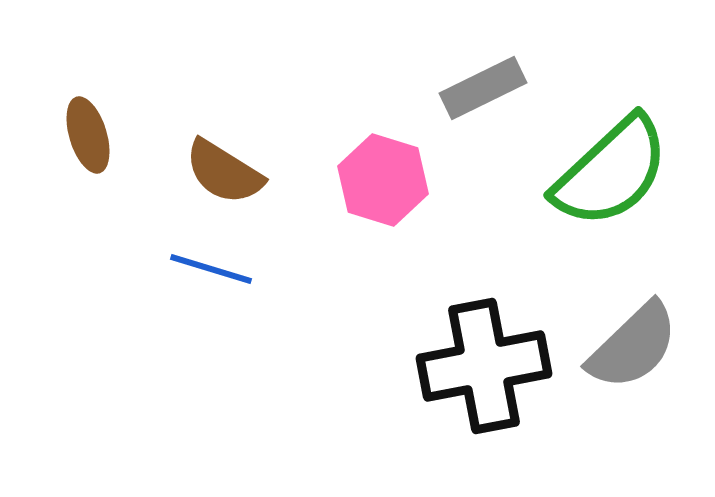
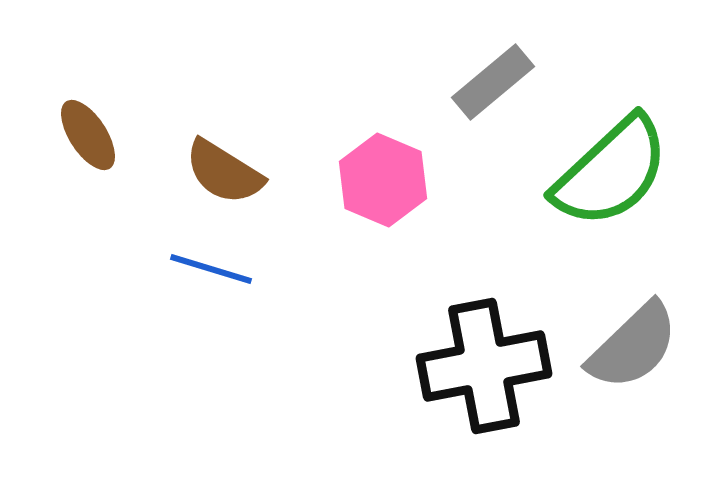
gray rectangle: moved 10 px right, 6 px up; rotated 14 degrees counterclockwise
brown ellipse: rotated 16 degrees counterclockwise
pink hexagon: rotated 6 degrees clockwise
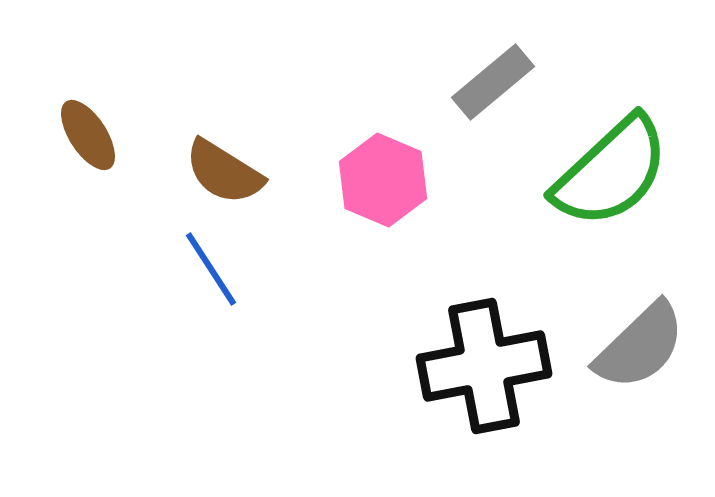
blue line: rotated 40 degrees clockwise
gray semicircle: moved 7 px right
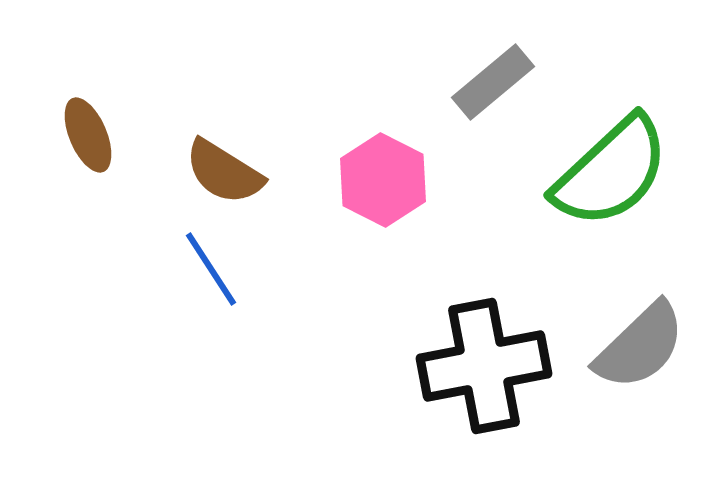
brown ellipse: rotated 10 degrees clockwise
pink hexagon: rotated 4 degrees clockwise
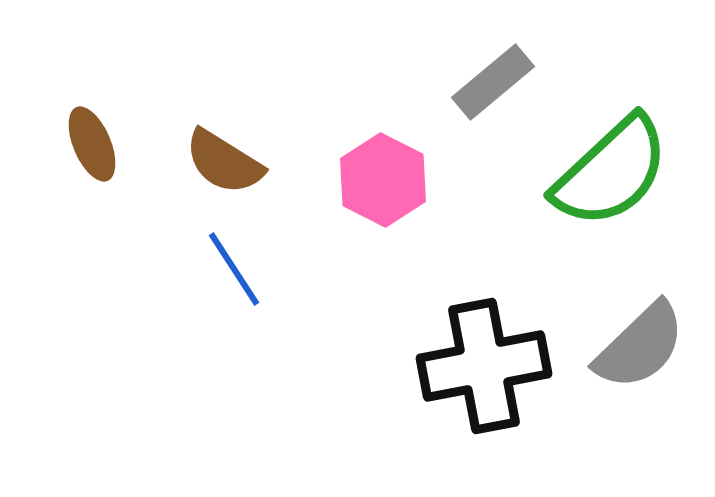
brown ellipse: moved 4 px right, 9 px down
brown semicircle: moved 10 px up
blue line: moved 23 px right
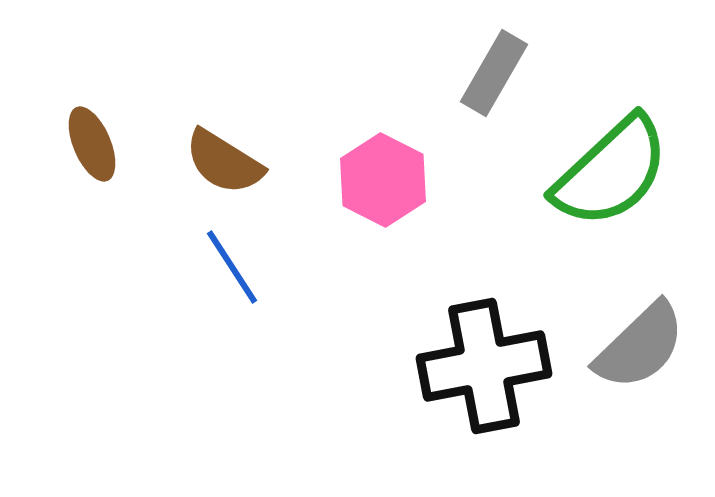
gray rectangle: moved 1 px right, 9 px up; rotated 20 degrees counterclockwise
blue line: moved 2 px left, 2 px up
